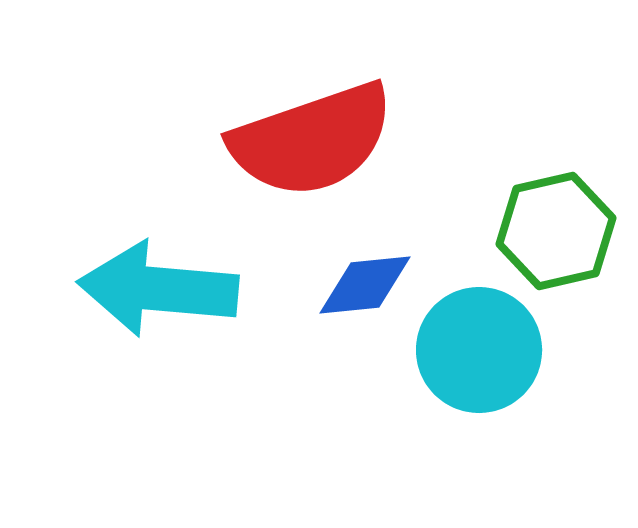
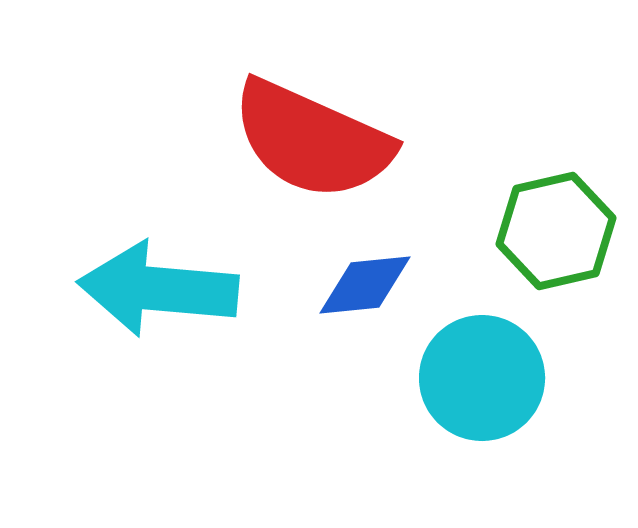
red semicircle: rotated 43 degrees clockwise
cyan circle: moved 3 px right, 28 px down
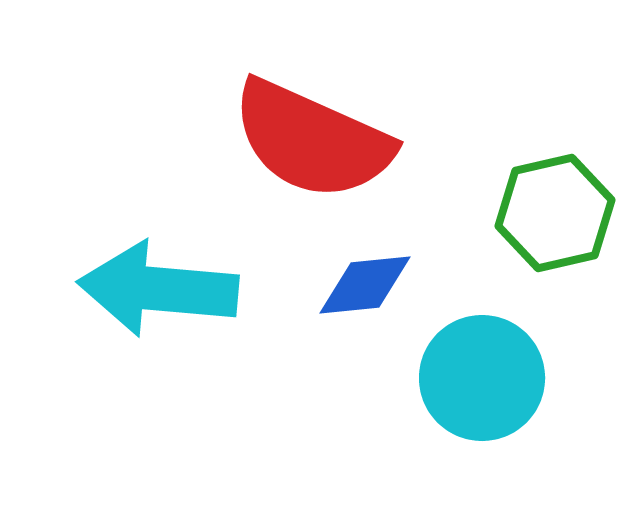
green hexagon: moved 1 px left, 18 px up
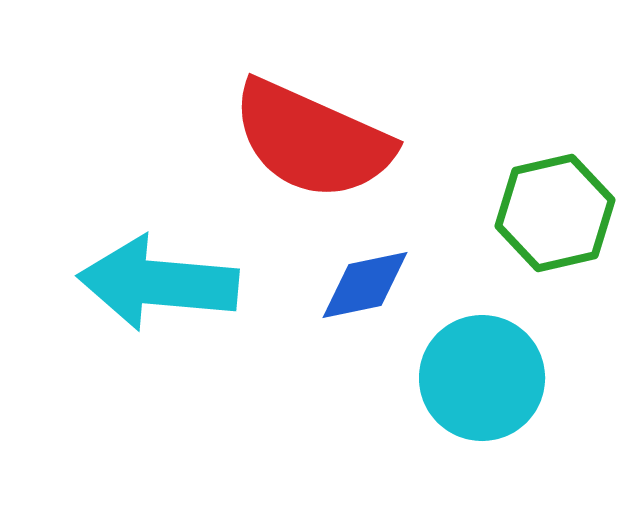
blue diamond: rotated 6 degrees counterclockwise
cyan arrow: moved 6 px up
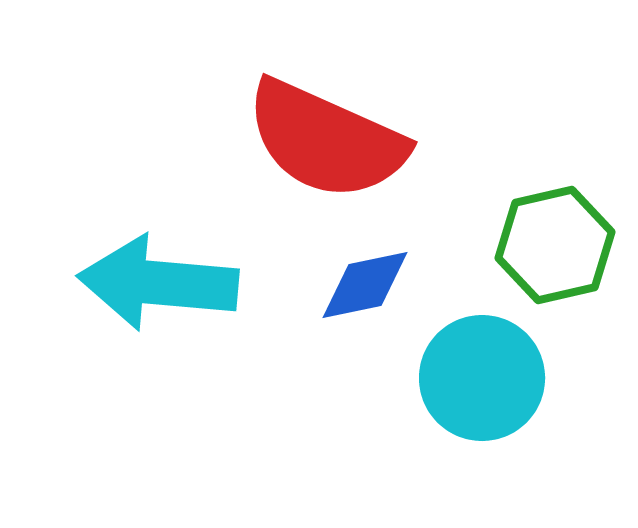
red semicircle: moved 14 px right
green hexagon: moved 32 px down
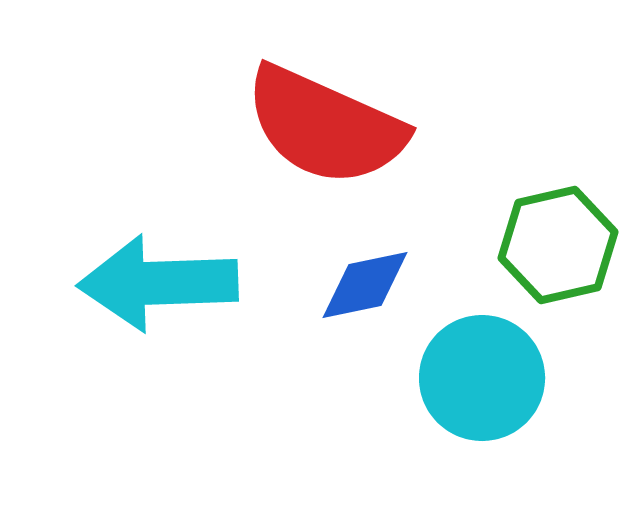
red semicircle: moved 1 px left, 14 px up
green hexagon: moved 3 px right
cyan arrow: rotated 7 degrees counterclockwise
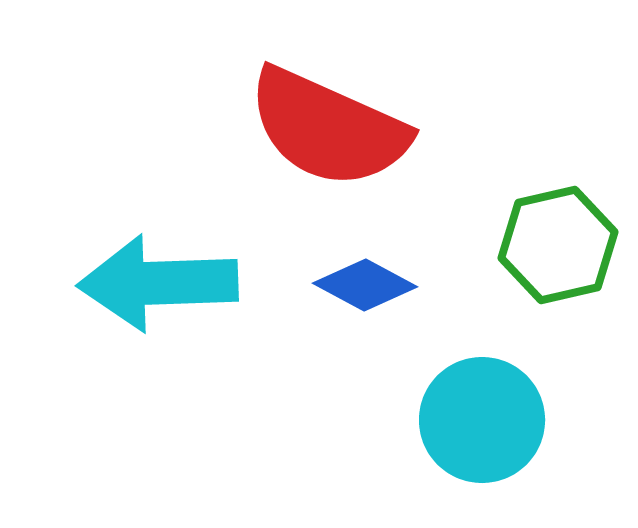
red semicircle: moved 3 px right, 2 px down
blue diamond: rotated 40 degrees clockwise
cyan circle: moved 42 px down
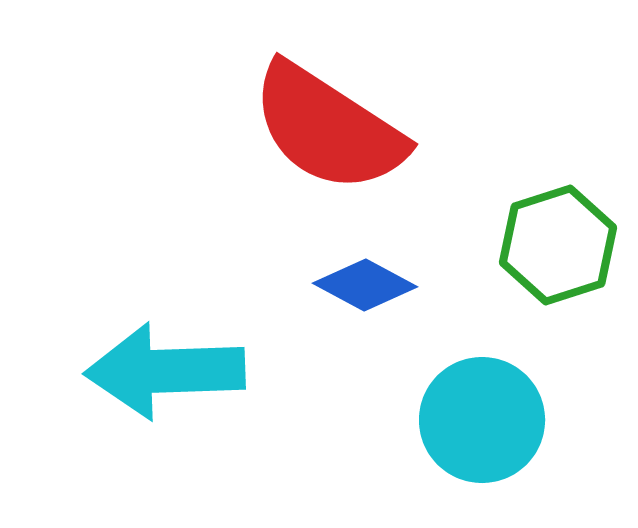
red semicircle: rotated 9 degrees clockwise
green hexagon: rotated 5 degrees counterclockwise
cyan arrow: moved 7 px right, 88 px down
